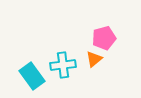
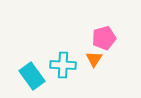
orange triangle: rotated 18 degrees counterclockwise
cyan cross: rotated 10 degrees clockwise
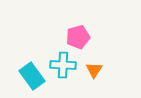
pink pentagon: moved 26 px left, 1 px up
orange triangle: moved 11 px down
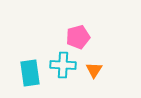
cyan rectangle: moved 2 px left, 3 px up; rotated 28 degrees clockwise
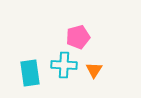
cyan cross: moved 1 px right
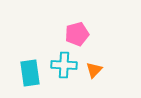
pink pentagon: moved 1 px left, 3 px up
orange triangle: rotated 12 degrees clockwise
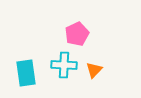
pink pentagon: rotated 10 degrees counterclockwise
cyan rectangle: moved 4 px left
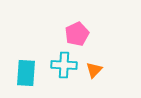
cyan rectangle: rotated 12 degrees clockwise
